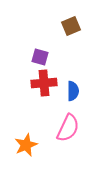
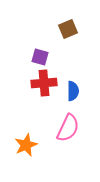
brown square: moved 3 px left, 3 px down
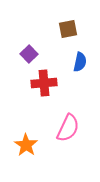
brown square: rotated 12 degrees clockwise
purple square: moved 11 px left, 3 px up; rotated 30 degrees clockwise
blue semicircle: moved 7 px right, 29 px up; rotated 12 degrees clockwise
orange star: rotated 15 degrees counterclockwise
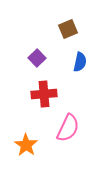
brown square: rotated 12 degrees counterclockwise
purple square: moved 8 px right, 4 px down
red cross: moved 11 px down
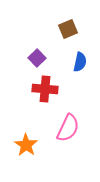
red cross: moved 1 px right, 5 px up; rotated 10 degrees clockwise
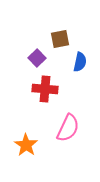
brown square: moved 8 px left, 10 px down; rotated 12 degrees clockwise
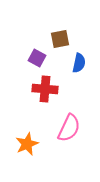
purple square: rotated 18 degrees counterclockwise
blue semicircle: moved 1 px left, 1 px down
pink semicircle: moved 1 px right
orange star: moved 1 px right, 1 px up; rotated 15 degrees clockwise
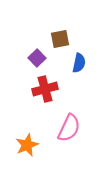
purple square: rotated 18 degrees clockwise
red cross: rotated 20 degrees counterclockwise
orange star: moved 1 px down
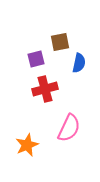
brown square: moved 3 px down
purple square: moved 1 px left, 1 px down; rotated 30 degrees clockwise
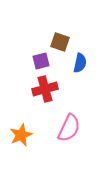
brown square: rotated 30 degrees clockwise
purple square: moved 5 px right, 2 px down
blue semicircle: moved 1 px right
orange star: moved 6 px left, 10 px up
